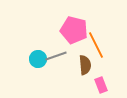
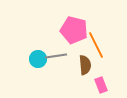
gray line: rotated 10 degrees clockwise
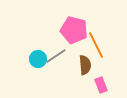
gray line: rotated 25 degrees counterclockwise
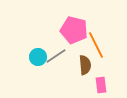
cyan circle: moved 2 px up
pink rectangle: rotated 14 degrees clockwise
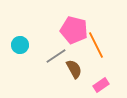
cyan circle: moved 18 px left, 12 px up
brown semicircle: moved 11 px left, 4 px down; rotated 24 degrees counterclockwise
pink rectangle: rotated 63 degrees clockwise
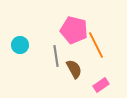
gray line: rotated 65 degrees counterclockwise
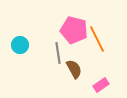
orange line: moved 1 px right, 6 px up
gray line: moved 2 px right, 3 px up
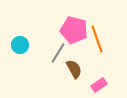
orange line: rotated 8 degrees clockwise
gray line: rotated 40 degrees clockwise
pink rectangle: moved 2 px left
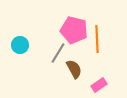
orange line: rotated 16 degrees clockwise
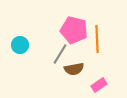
gray line: moved 2 px right, 1 px down
brown semicircle: rotated 108 degrees clockwise
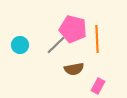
pink pentagon: moved 1 px left, 1 px up
gray line: moved 4 px left, 9 px up; rotated 15 degrees clockwise
pink rectangle: moved 1 px left, 1 px down; rotated 28 degrees counterclockwise
